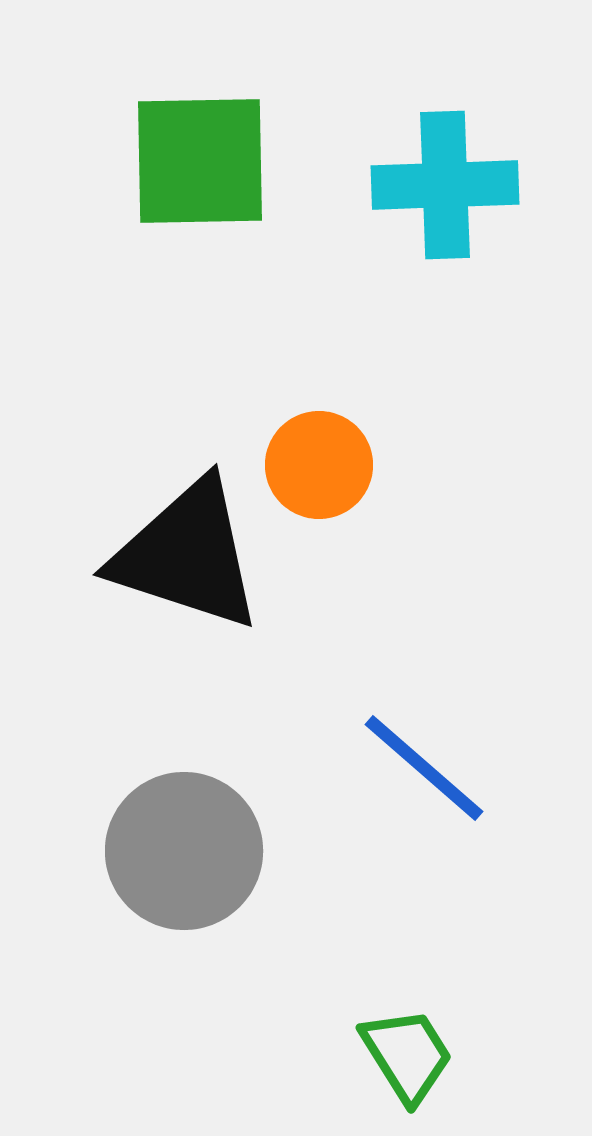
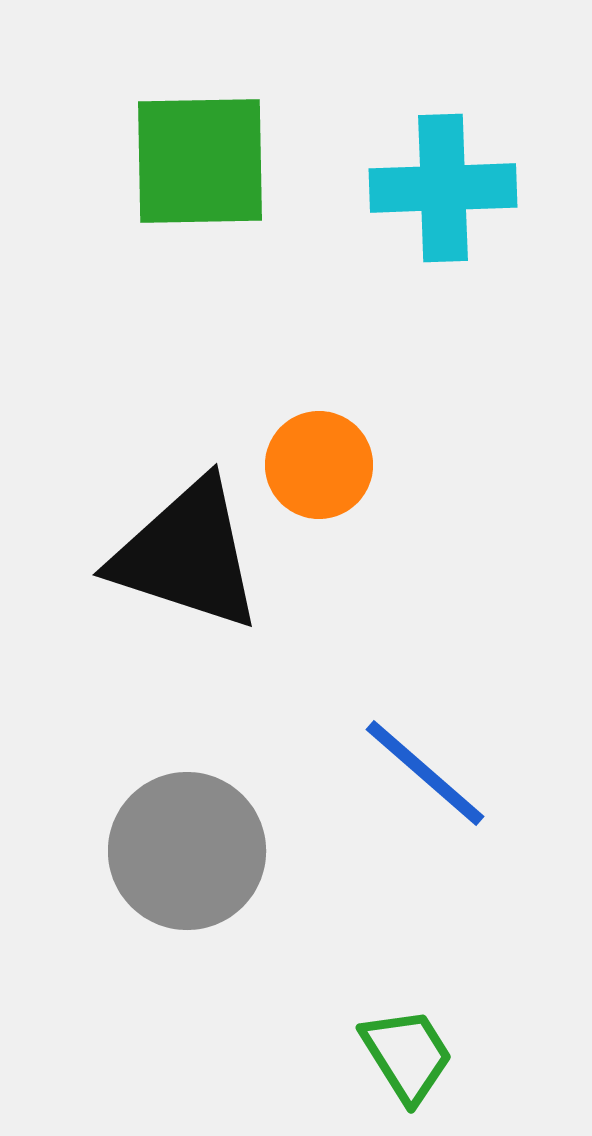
cyan cross: moved 2 px left, 3 px down
blue line: moved 1 px right, 5 px down
gray circle: moved 3 px right
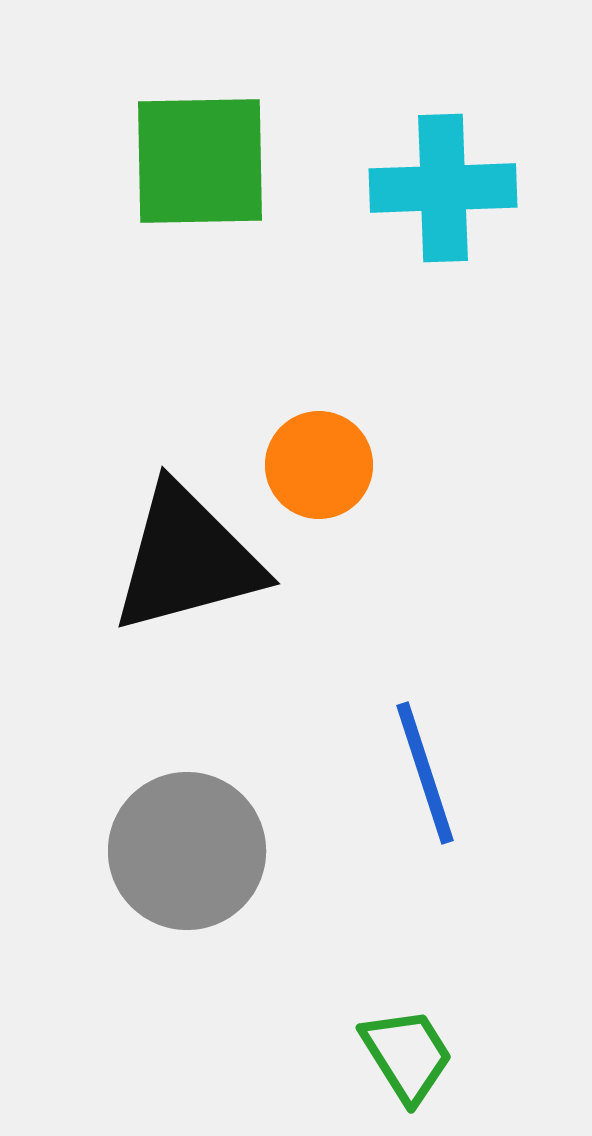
black triangle: moved 4 px down; rotated 33 degrees counterclockwise
blue line: rotated 31 degrees clockwise
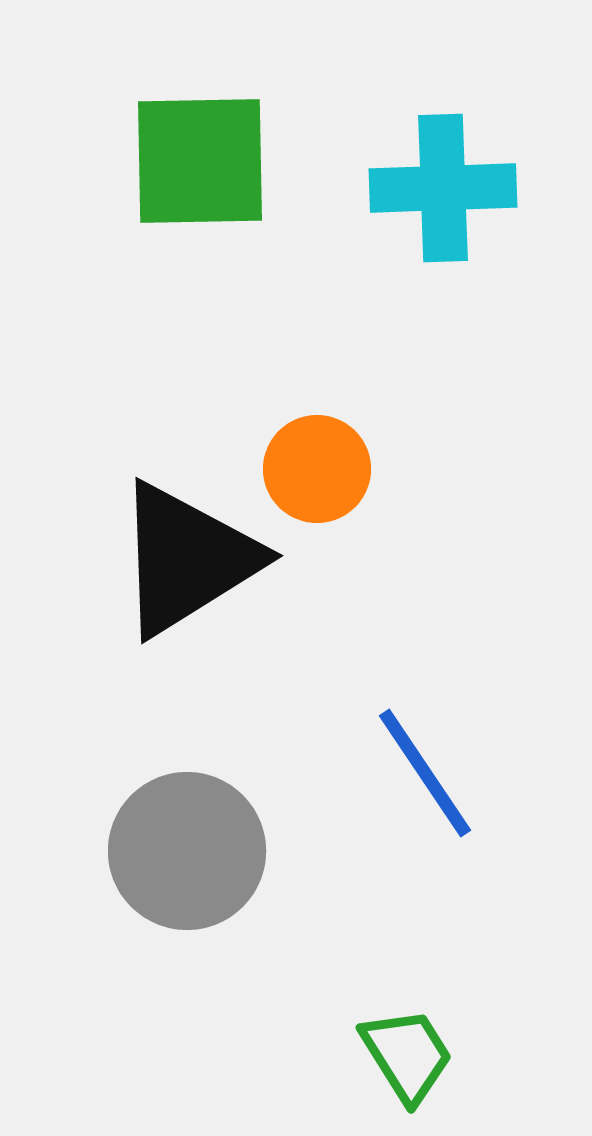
orange circle: moved 2 px left, 4 px down
black triangle: rotated 17 degrees counterclockwise
blue line: rotated 16 degrees counterclockwise
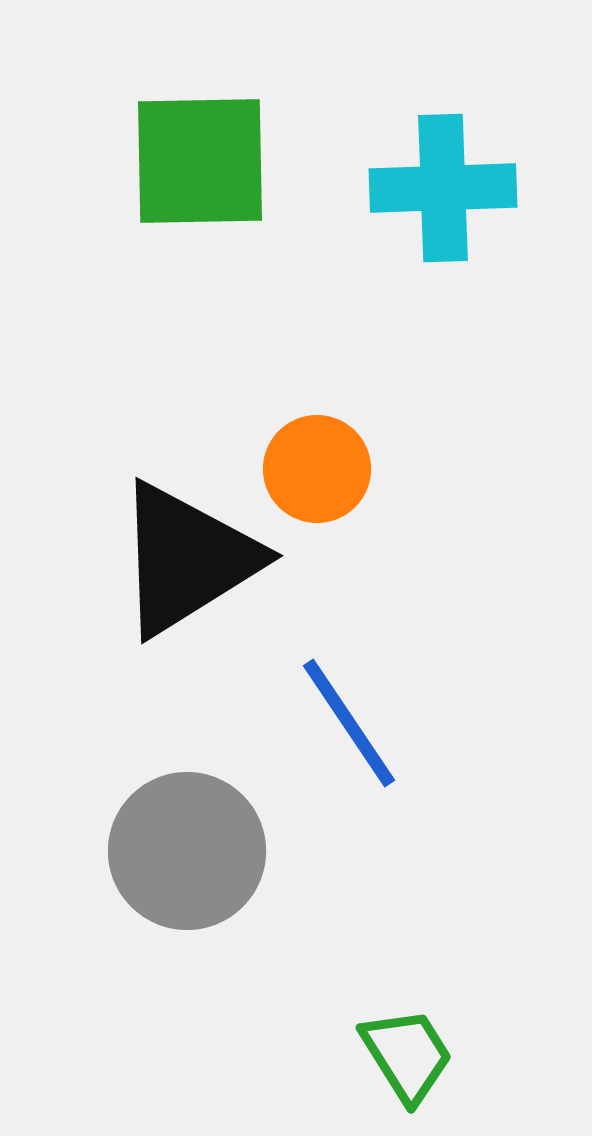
blue line: moved 76 px left, 50 px up
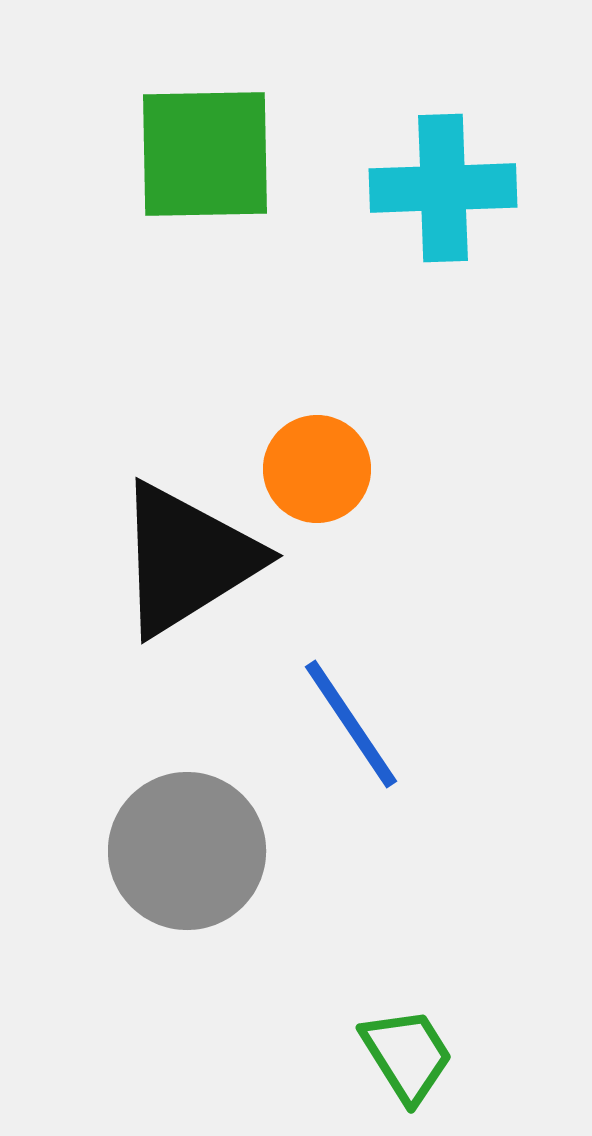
green square: moved 5 px right, 7 px up
blue line: moved 2 px right, 1 px down
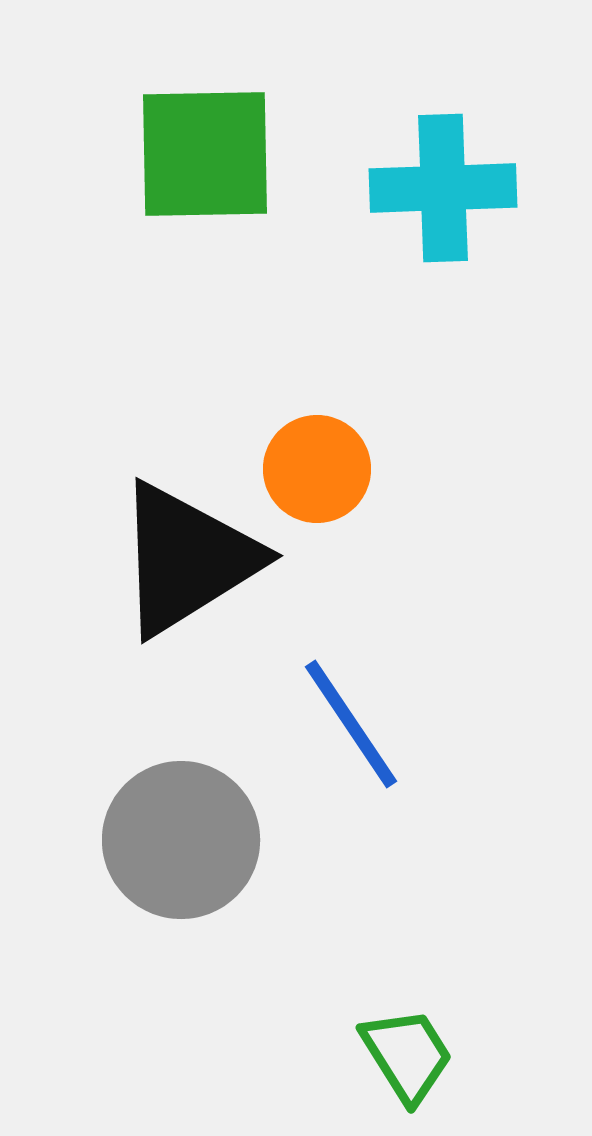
gray circle: moved 6 px left, 11 px up
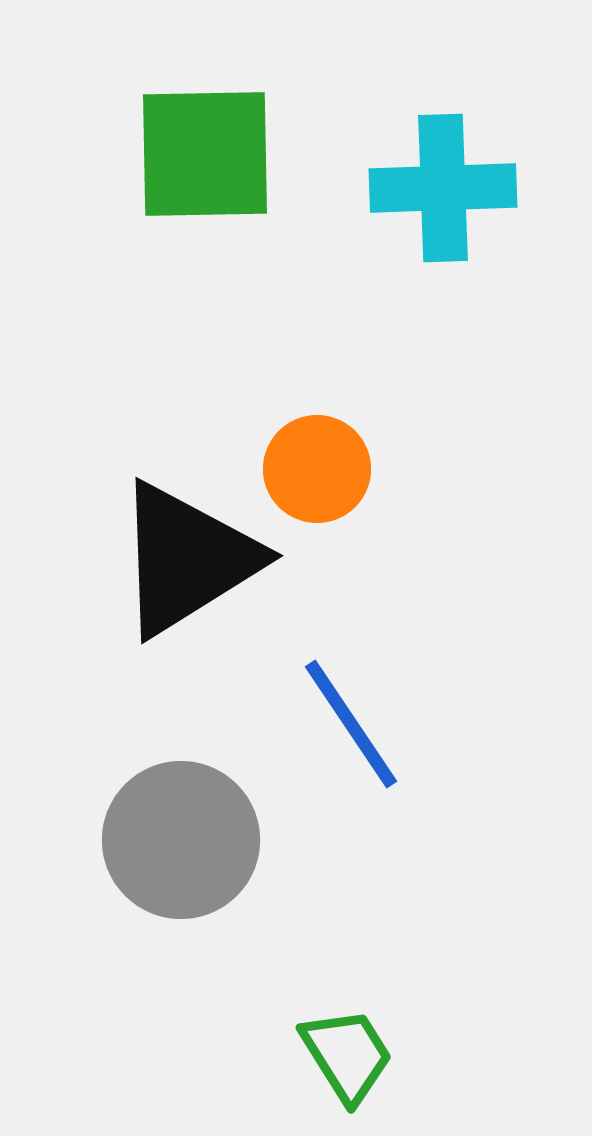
green trapezoid: moved 60 px left
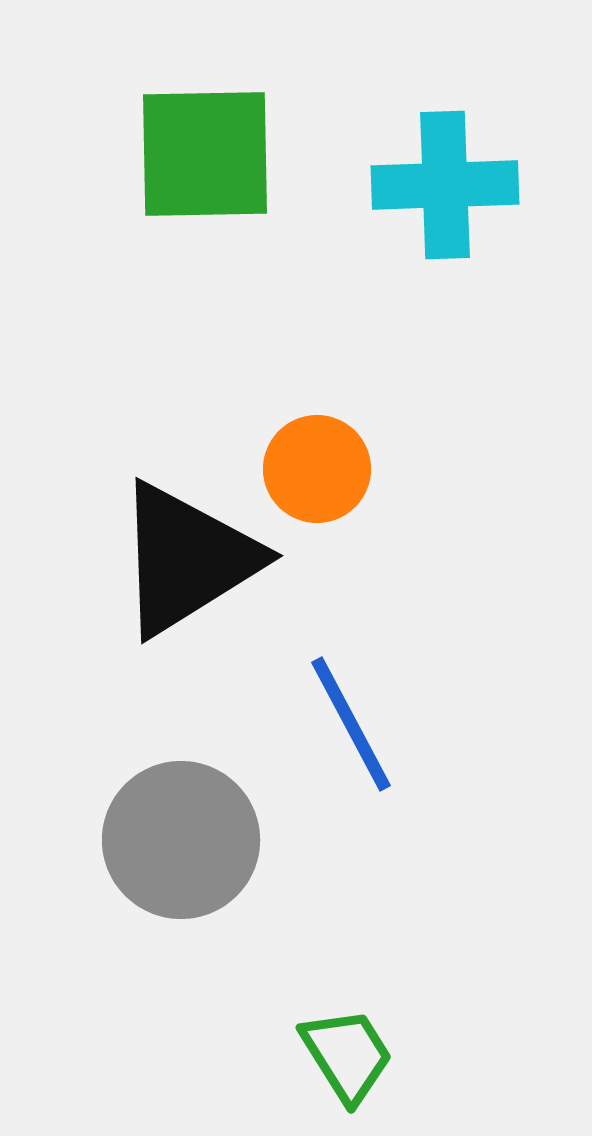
cyan cross: moved 2 px right, 3 px up
blue line: rotated 6 degrees clockwise
